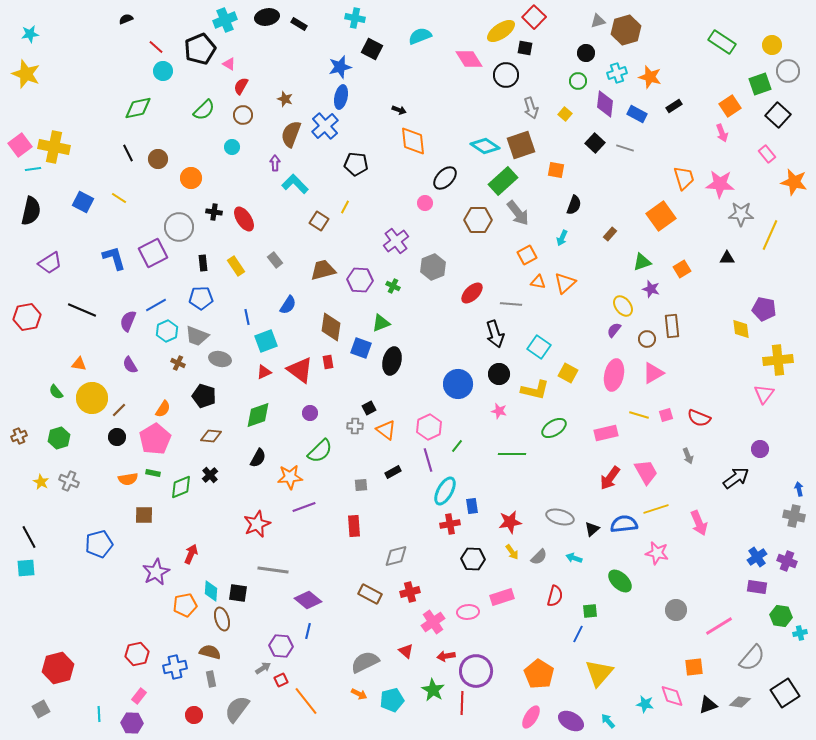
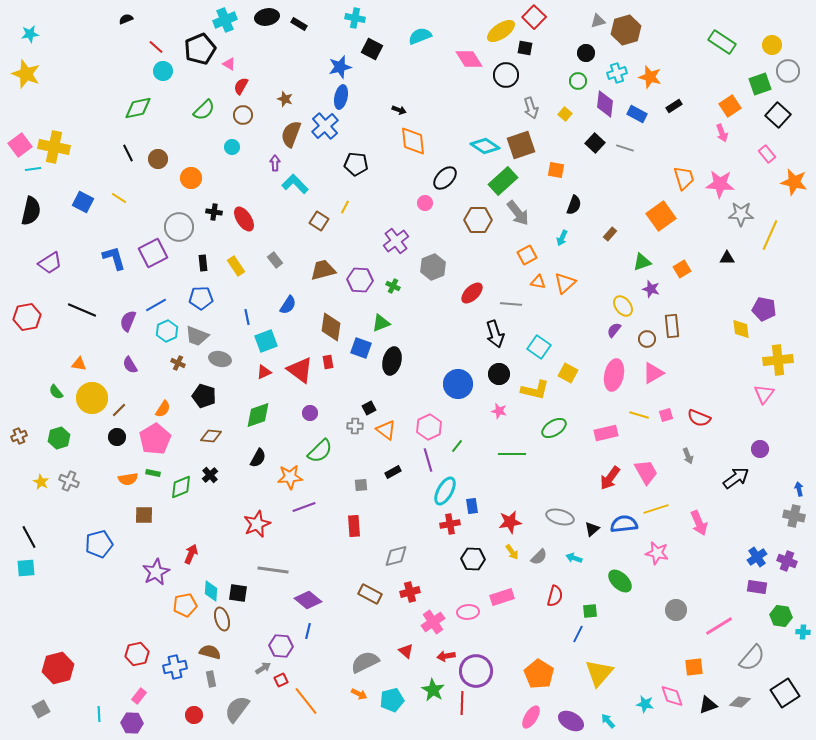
cyan cross at (800, 633): moved 3 px right, 1 px up; rotated 16 degrees clockwise
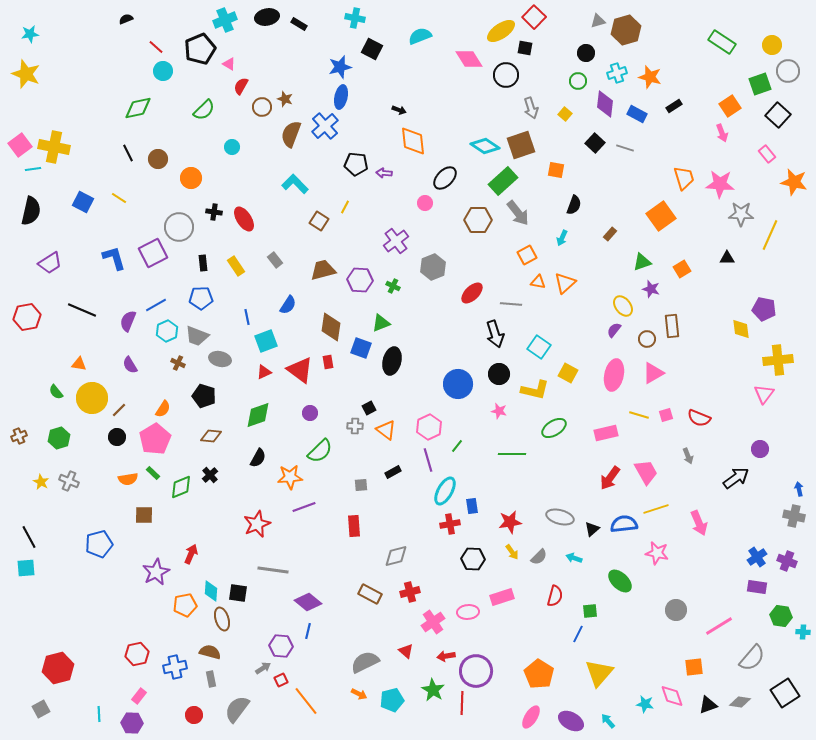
brown circle at (243, 115): moved 19 px right, 8 px up
purple arrow at (275, 163): moved 109 px right, 10 px down; rotated 84 degrees counterclockwise
green rectangle at (153, 473): rotated 32 degrees clockwise
purple diamond at (308, 600): moved 2 px down
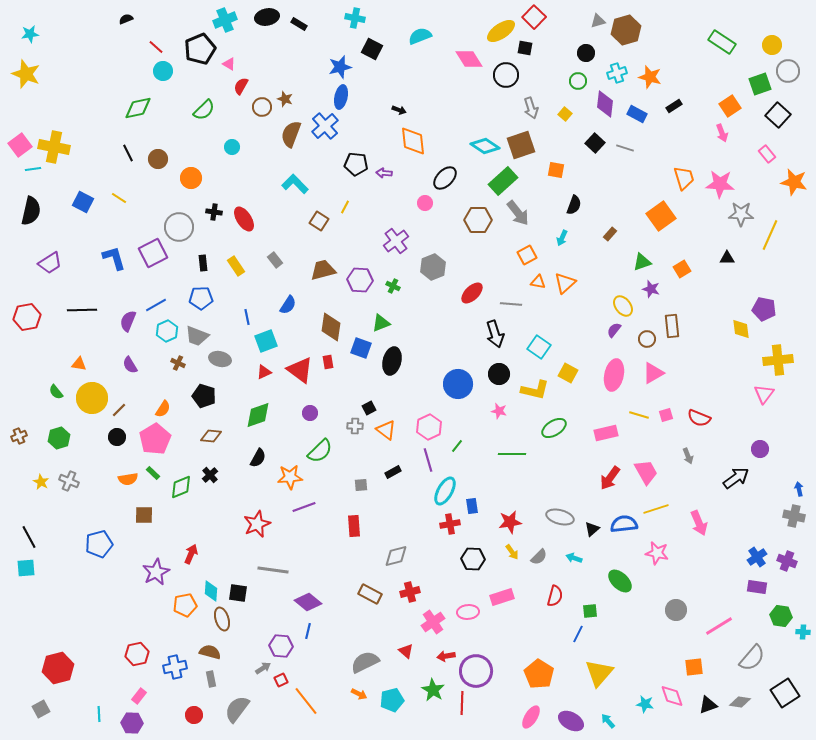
black line at (82, 310): rotated 24 degrees counterclockwise
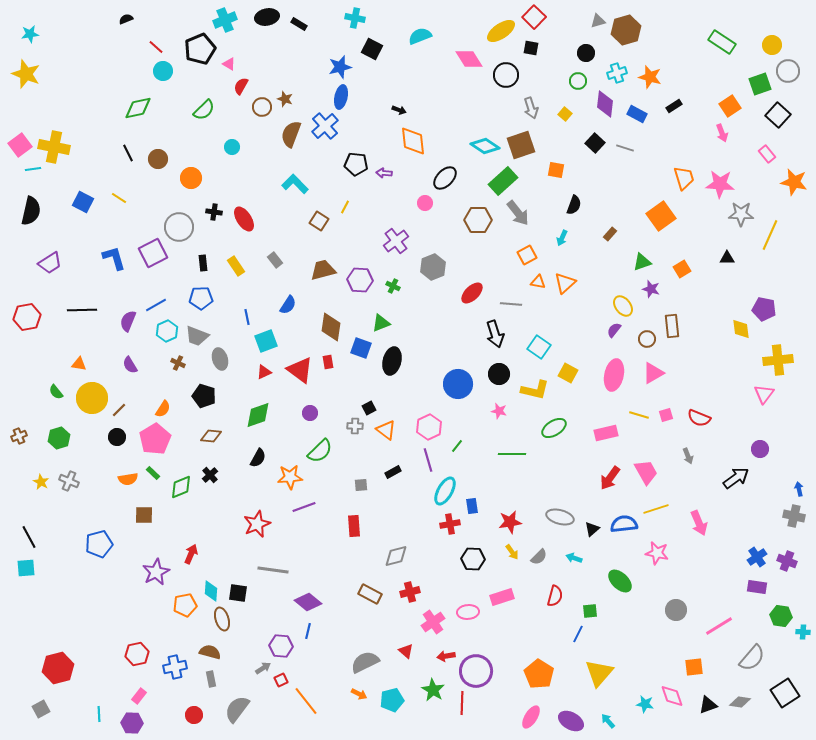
black square at (525, 48): moved 6 px right
gray ellipse at (220, 359): rotated 60 degrees clockwise
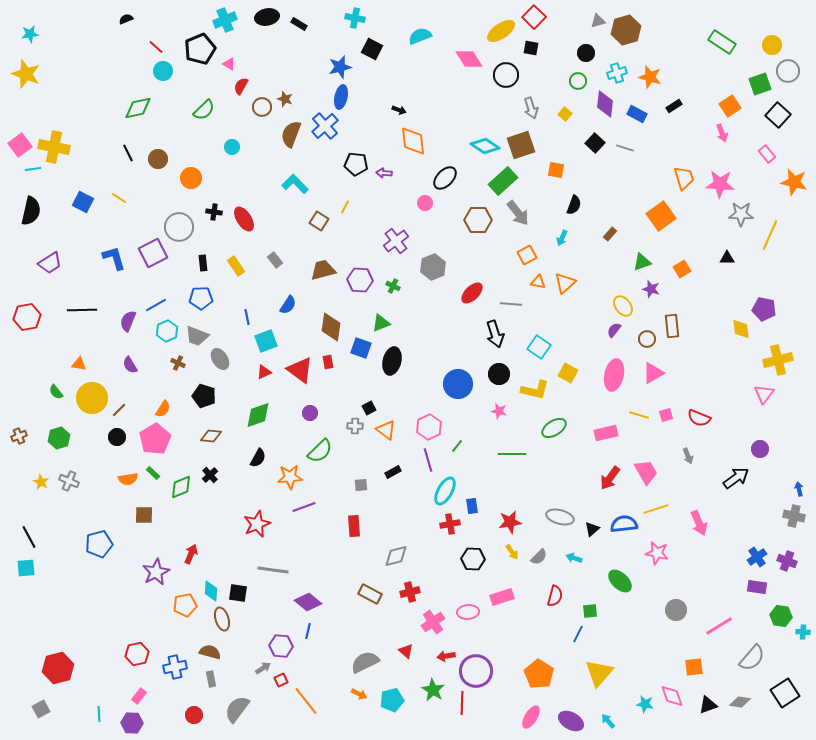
gray ellipse at (220, 359): rotated 15 degrees counterclockwise
yellow cross at (778, 360): rotated 8 degrees counterclockwise
